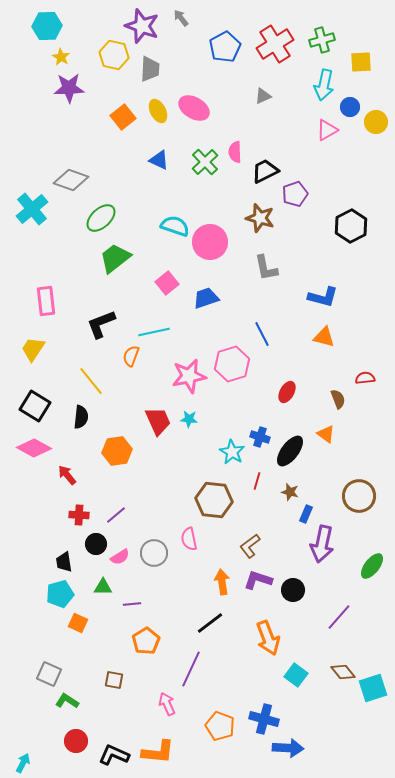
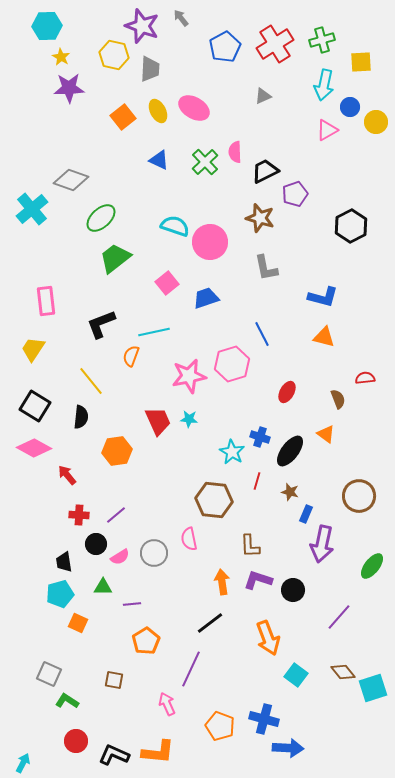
brown L-shape at (250, 546): rotated 55 degrees counterclockwise
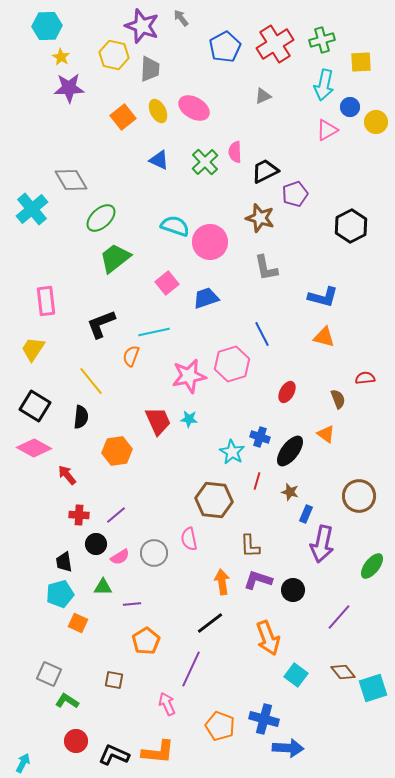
gray diamond at (71, 180): rotated 40 degrees clockwise
